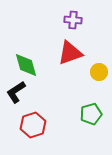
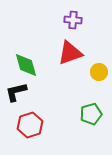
black L-shape: rotated 20 degrees clockwise
red hexagon: moved 3 px left
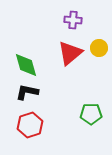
red triangle: rotated 20 degrees counterclockwise
yellow circle: moved 24 px up
black L-shape: moved 11 px right; rotated 25 degrees clockwise
green pentagon: rotated 15 degrees clockwise
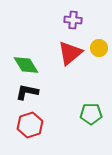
green diamond: rotated 16 degrees counterclockwise
